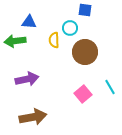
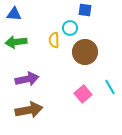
blue triangle: moved 15 px left, 8 px up
green arrow: moved 1 px right, 1 px down
brown arrow: moved 4 px left, 7 px up
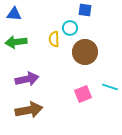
yellow semicircle: moved 1 px up
cyan line: rotated 42 degrees counterclockwise
pink square: rotated 18 degrees clockwise
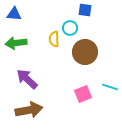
green arrow: moved 1 px down
purple arrow: rotated 125 degrees counterclockwise
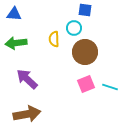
cyan circle: moved 4 px right
pink square: moved 3 px right, 10 px up
brown arrow: moved 2 px left, 4 px down
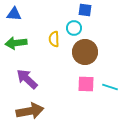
pink square: rotated 24 degrees clockwise
brown arrow: moved 3 px right, 3 px up
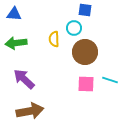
purple arrow: moved 3 px left
cyan line: moved 7 px up
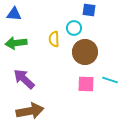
blue square: moved 4 px right
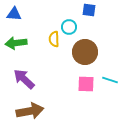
cyan circle: moved 5 px left, 1 px up
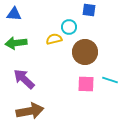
yellow semicircle: rotated 77 degrees clockwise
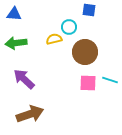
pink square: moved 2 px right, 1 px up
brown arrow: moved 3 px down; rotated 8 degrees counterclockwise
